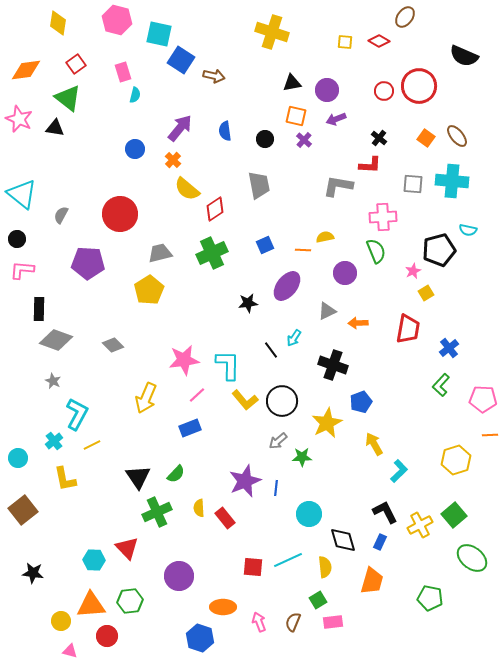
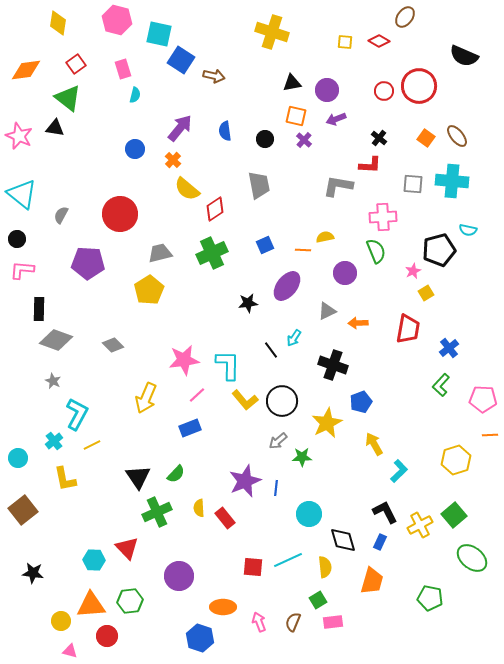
pink rectangle at (123, 72): moved 3 px up
pink star at (19, 119): moved 17 px down
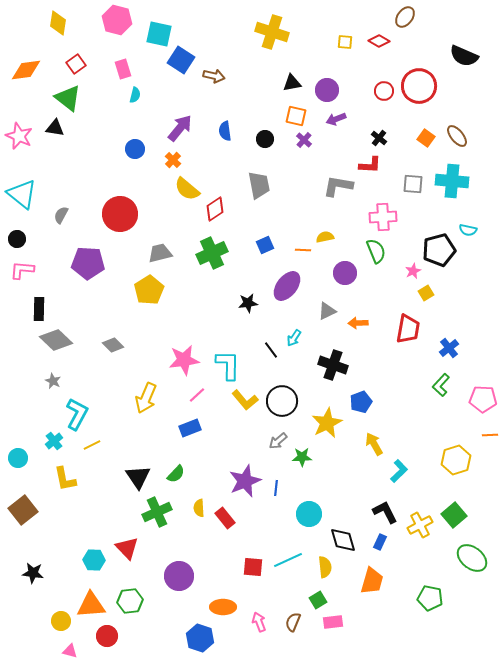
gray diamond at (56, 340): rotated 24 degrees clockwise
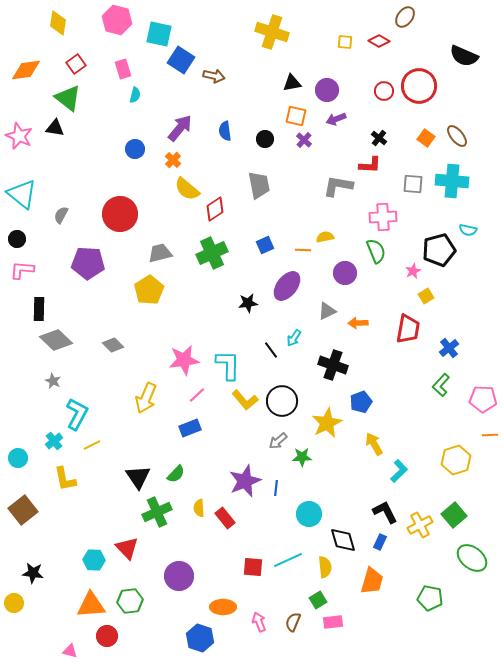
yellow square at (426, 293): moved 3 px down
yellow circle at (61, 621): moved 47 px left, 18 px up
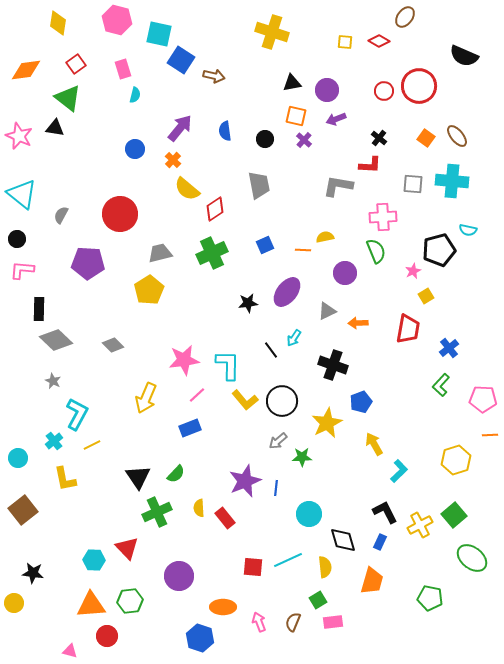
purple ellipse at (287, 286): moved 6 px down
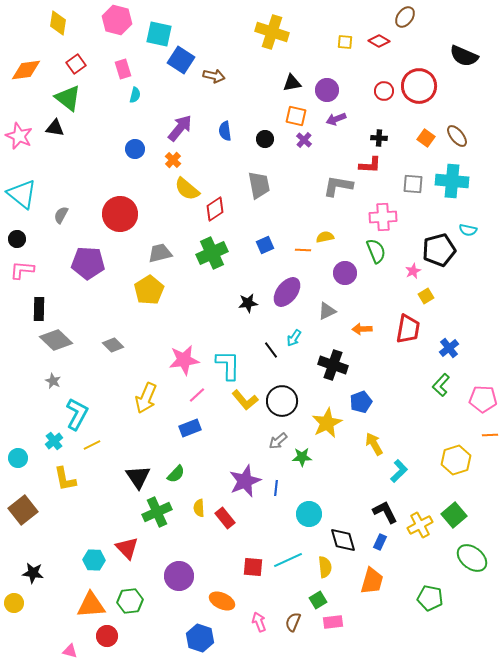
black cross at (379, 138): rotated 35 degrees counterclockwise
orange arrow at (358, 323): moved 4 px right, 6 px down
orange ellipse at (223, 607): moved 1 px left, 6 px up; rotated 25 degrees clockwise
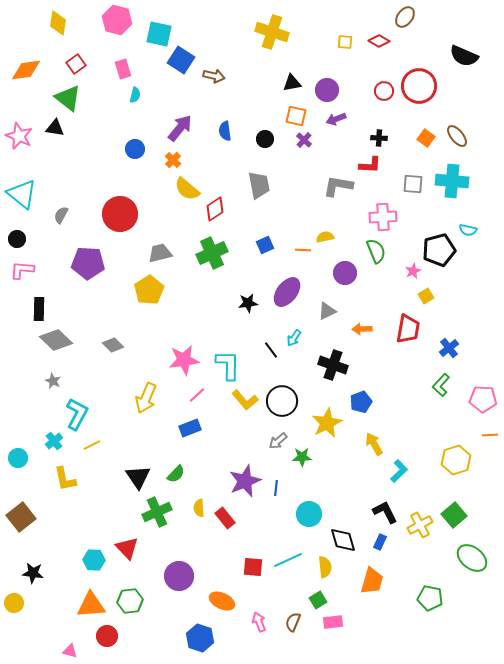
brown square at (23, 510): moved 2 px left, 7 px down
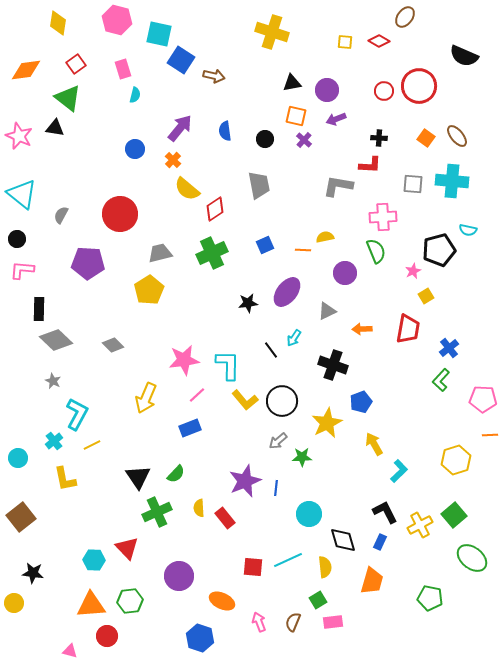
green L-shape at (441, 385): moved 5 px up
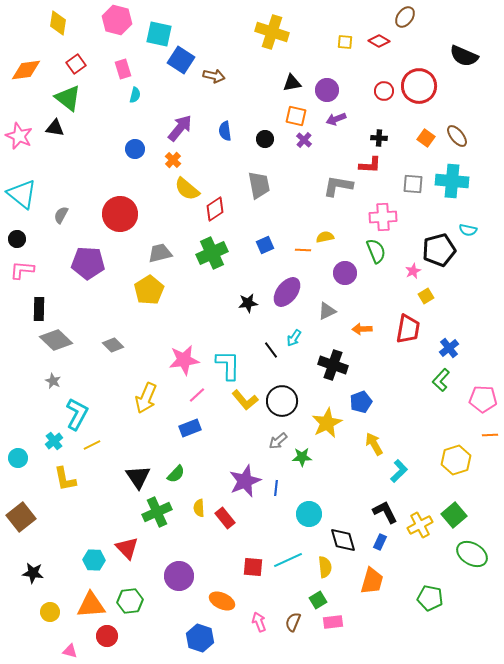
green ellipse at (472, 558): moved 4 px up; rotated 8 degrees counterclockwise
yellow circle at (14, 603): moved 36 px right, 9 px down
